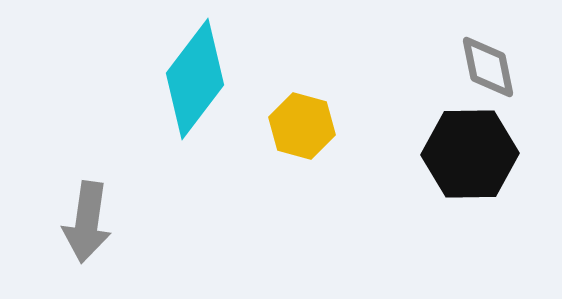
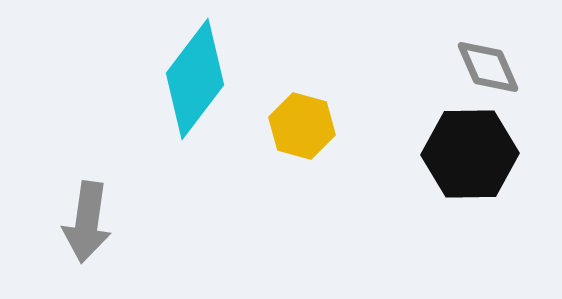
gray diamond: rotated 12 degrees counterclockwise
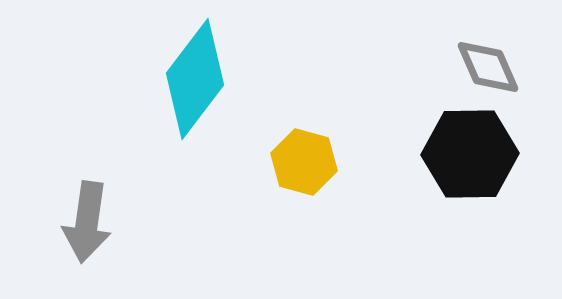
yellow hexagon: moved 2 px right, 36 px down
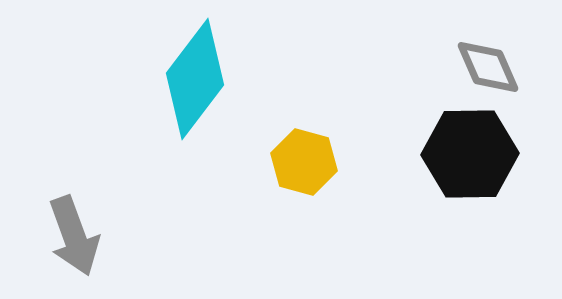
gray arrow: moved 13 px left, 14 px down; rotated 28 degrees counterclockwise
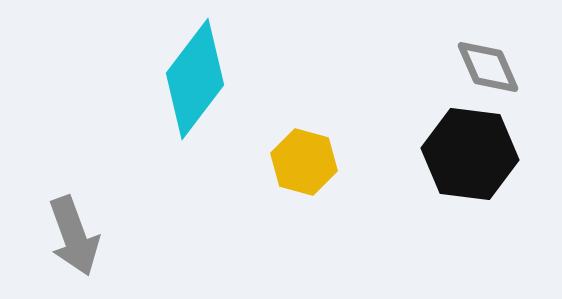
black hexagon: rotated 8 degrees clockwise
